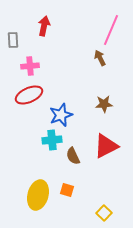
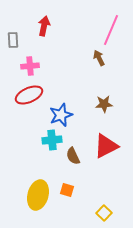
brown arrow: moved 1 px left
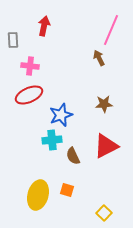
pink cross: rotated 12 degrees clockwise
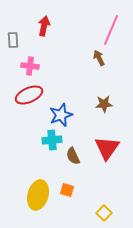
red triangle: moved 1 px right, 2 px down; rotated 28 degrees counterclockwise
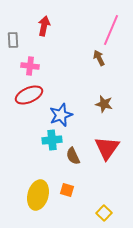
brown star: rotated 18 degrees clockwise
